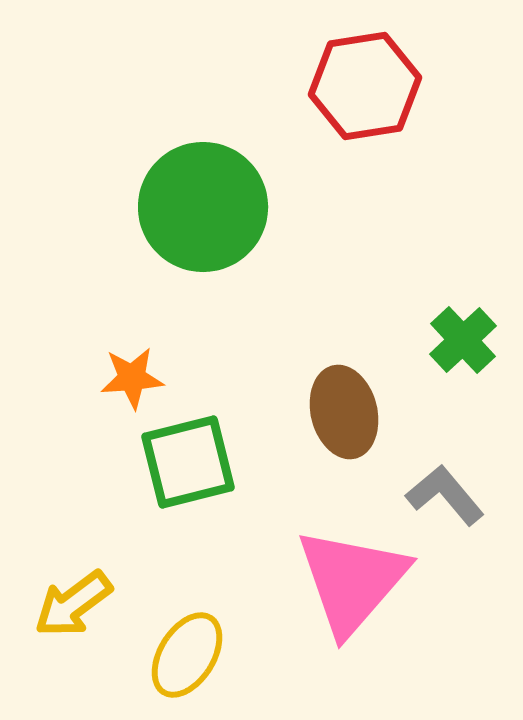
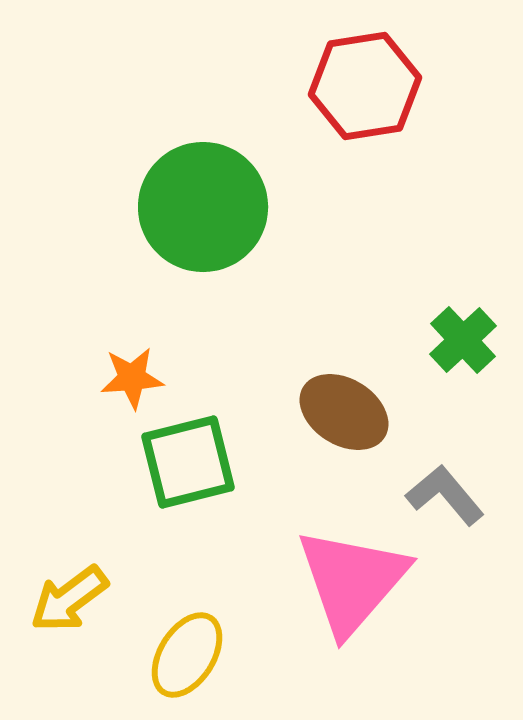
brown ellipse: rotated 44 degrees counterclockwise
yellow arrow: moved 4 px left, 5 px up
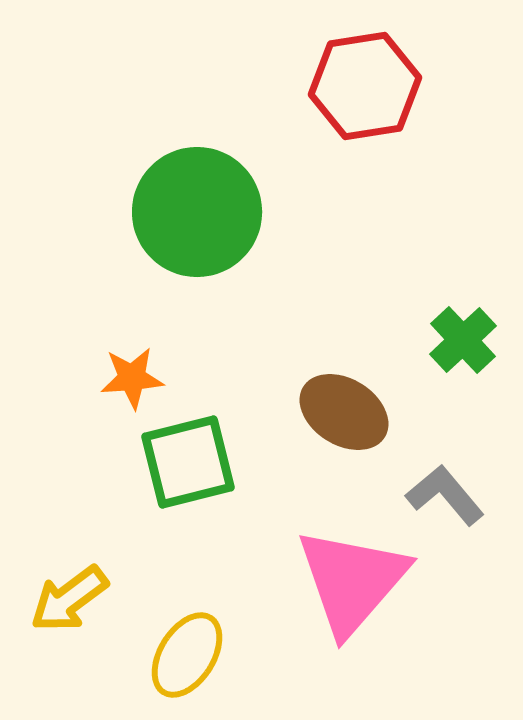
green circle: moved 6 px left, 5 px down
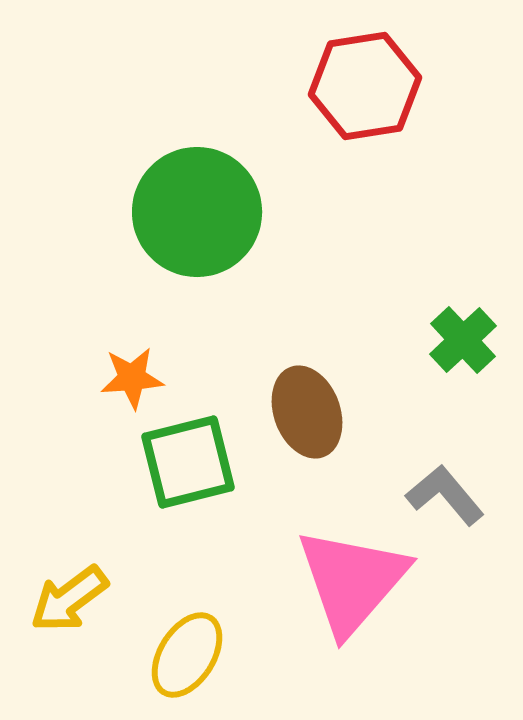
brown ellipse: moved 37 px left; rotated 38 degrees clockwise
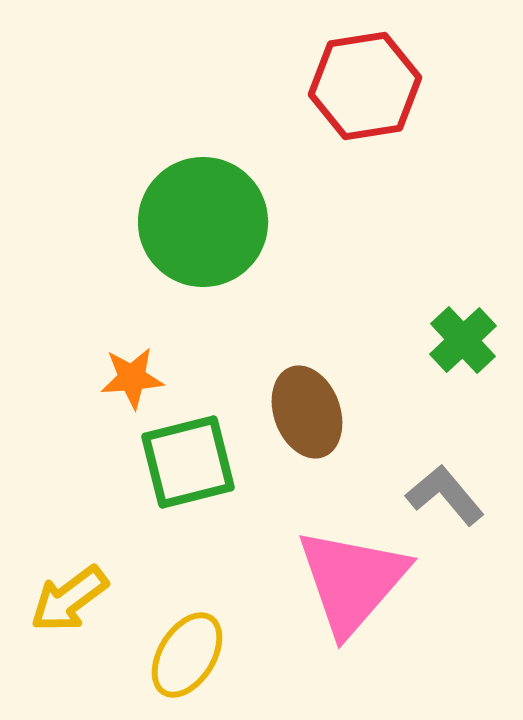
green circle: moved 6 px right, 10 px down
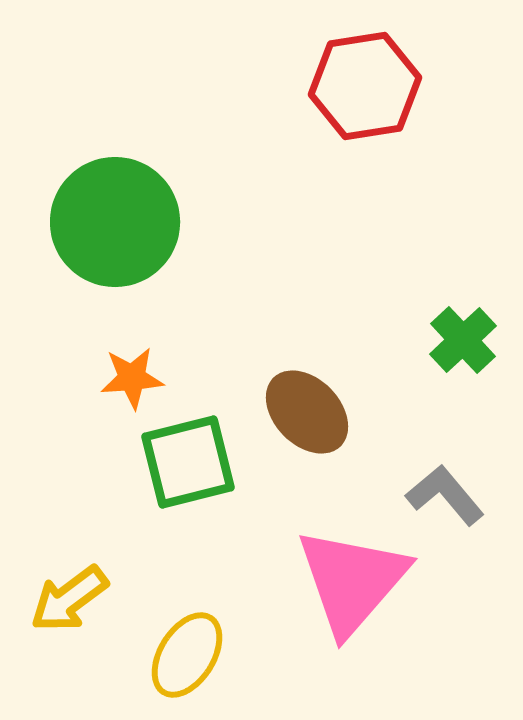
green circle: moved 88 px left
brown ellipse: rotated 24 degrees counterclockwise
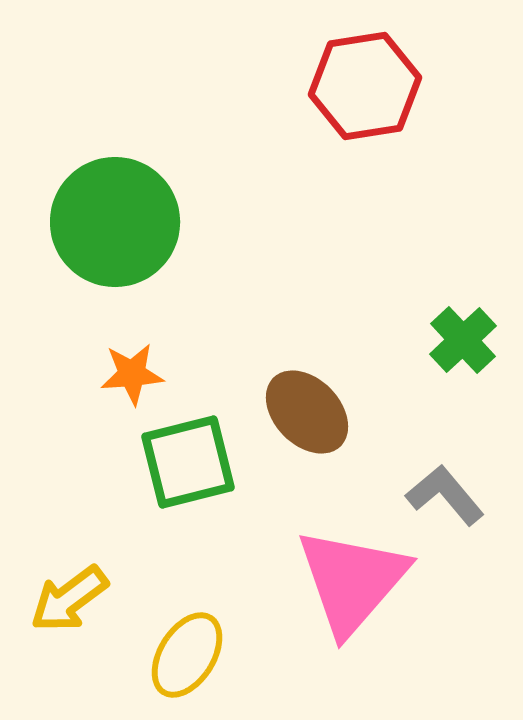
orange star: moved 4 px up
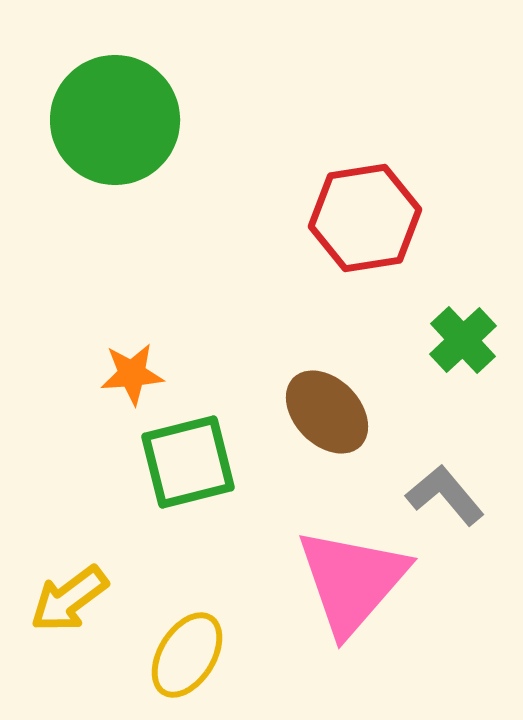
red hexagon: moved 132 px down
green circle: moved 102 px up
brown ellipse: moved 20 px right
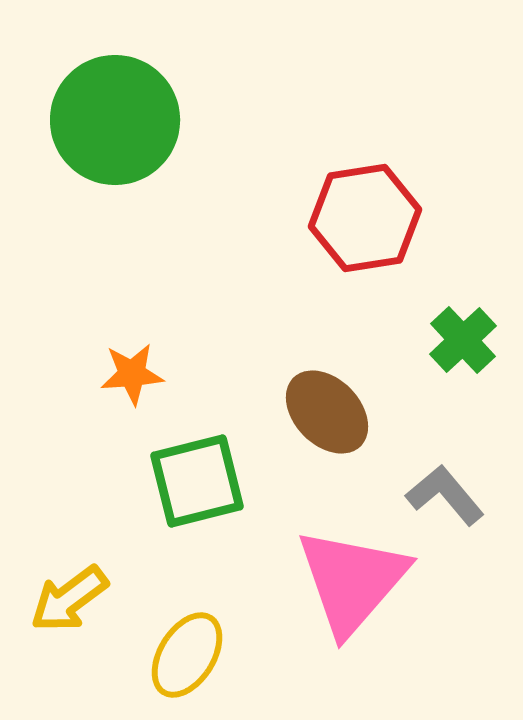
green square: moved 9 px right, 19 px down
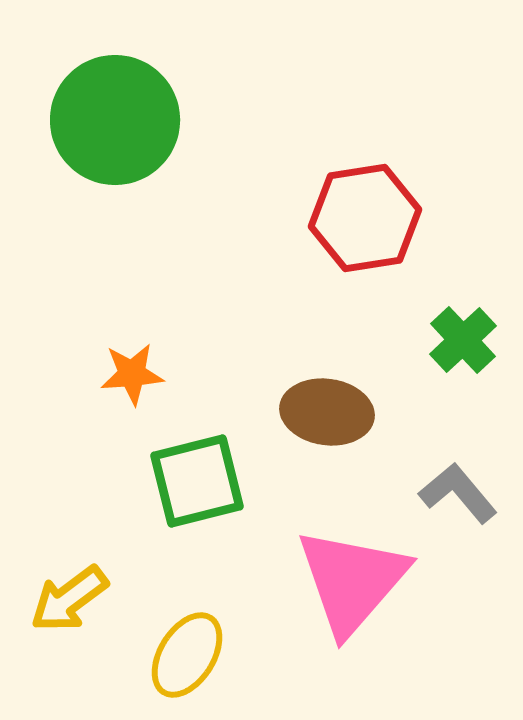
brown ellipse: rotated 38 degrees counterclockwise
gray L-shape: moved 13 px right, 2 px up
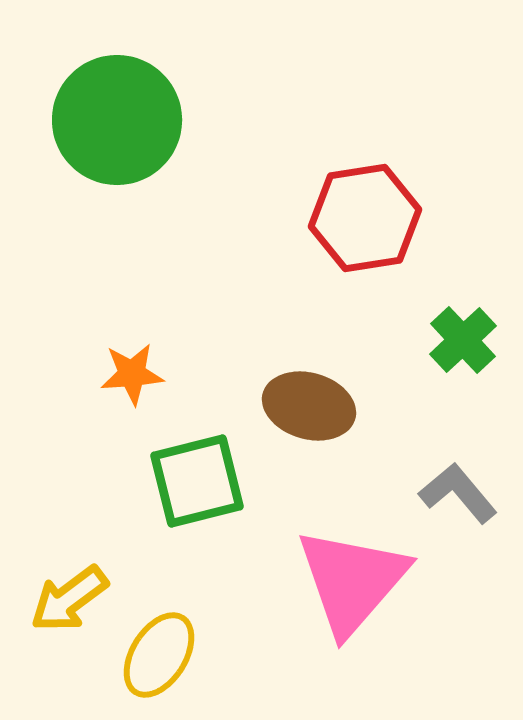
green circle: moved 2 px right
brown ellipse: moved 18 px left, 6 px up; rotated 8 degrees clockwise
yellow ellipse: moved 28 px left
